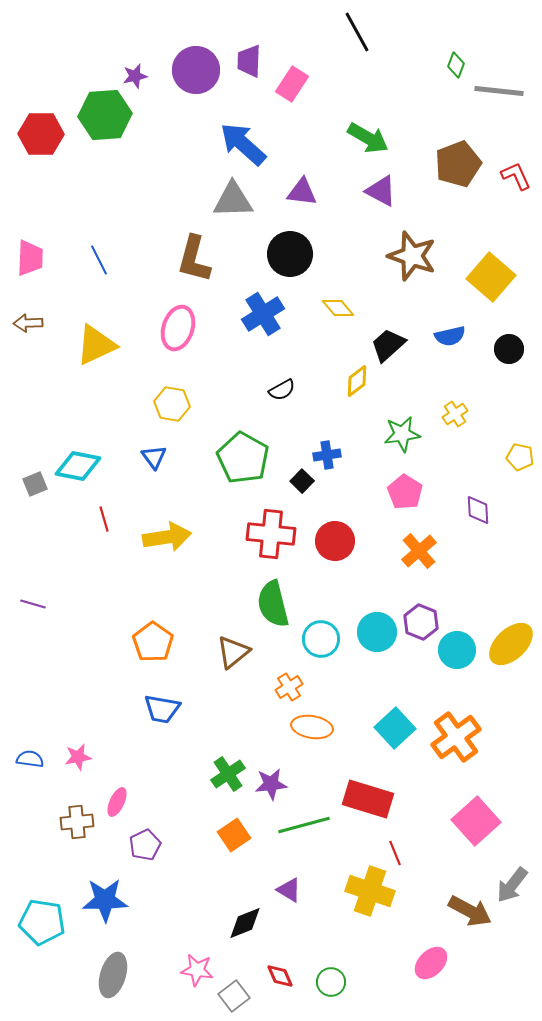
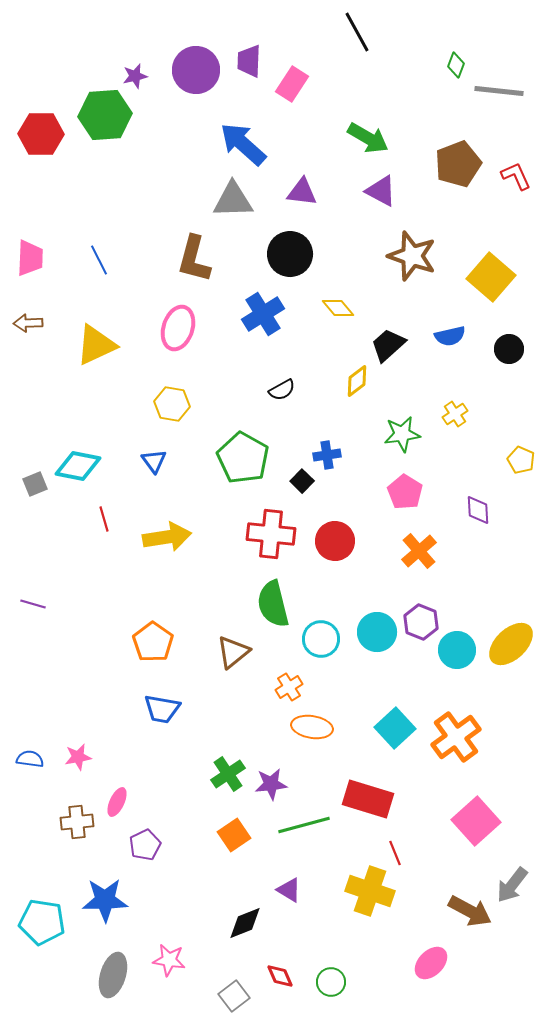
blue triangle at (154, 457): moved 4 px down
yellow pentagon at (520, 457): moved 1 px right, 3 px down; rotated 12 degrees clockwise
pink star at (197, 970): moved 28 px left, 10 px up
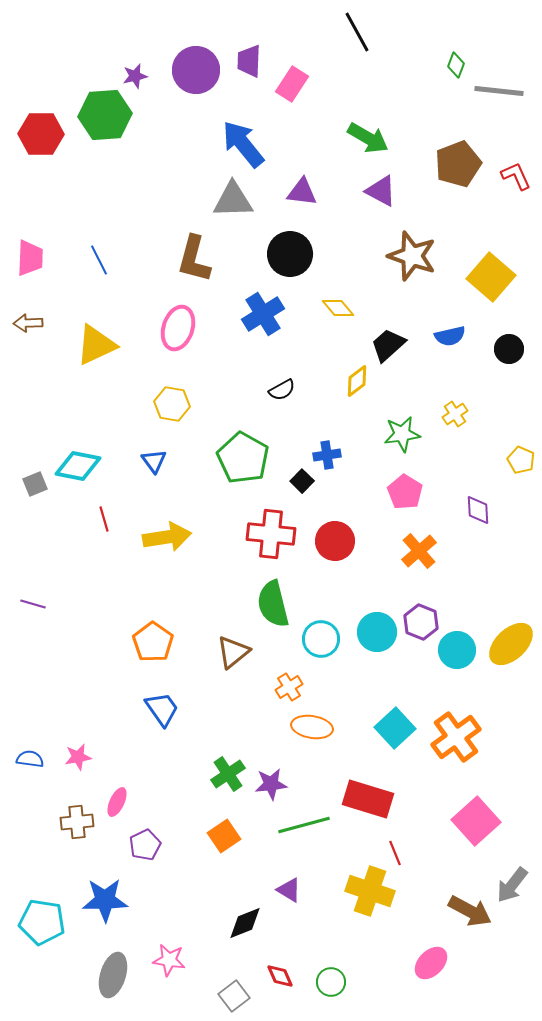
blue arrow at (243, 144): rotated 9 degrees clockwise
blue trapezoid at (162, 709): rotated 135 degrees counterclockwise
orange square at (234, 835): moved 10 px left, 1 px down
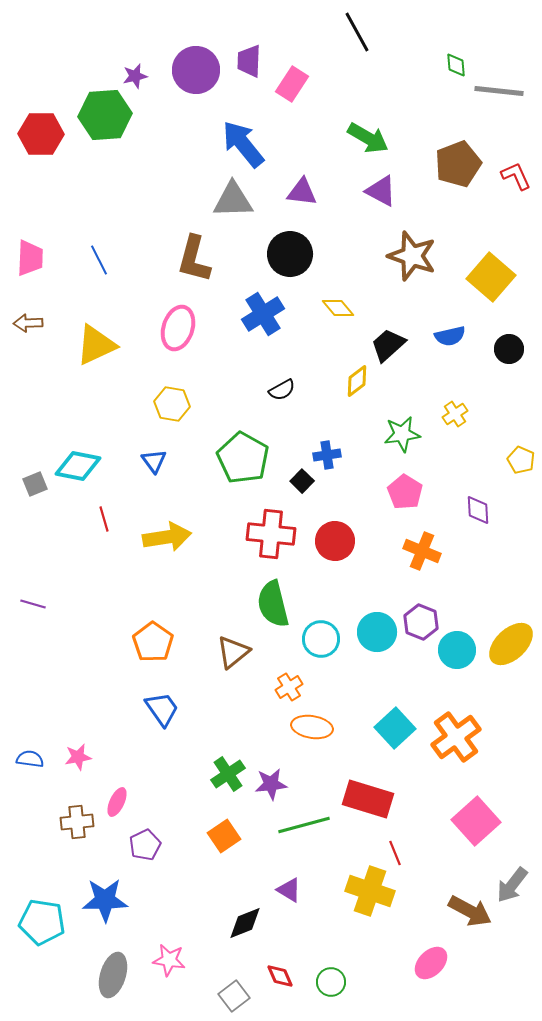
green diamond at (456, 65): rotated 25 degrees counterclockwise
orange cross at (419, 551): moved 3 px right; rotated 27 degrees counterclockwise
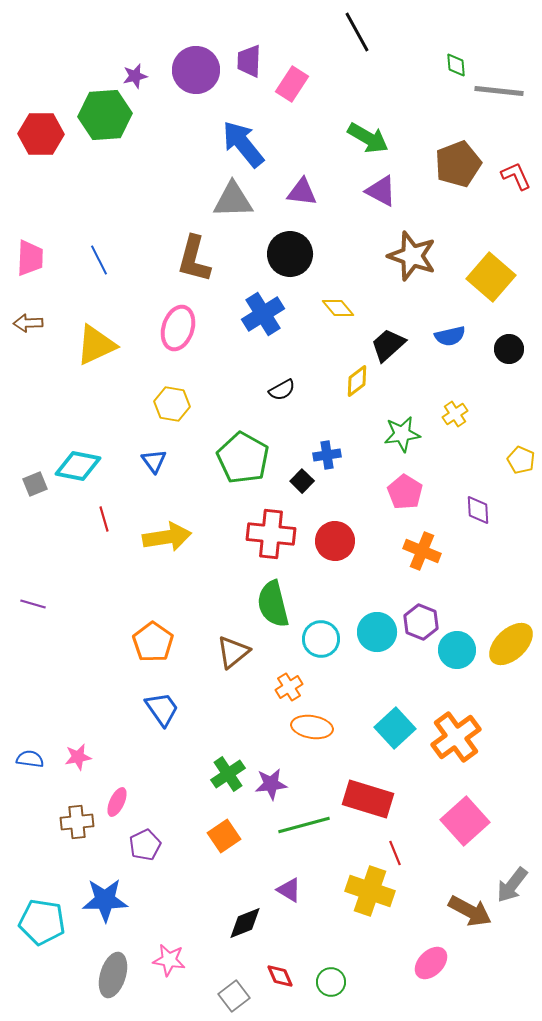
pink square at (476, 821): moved 11 px left
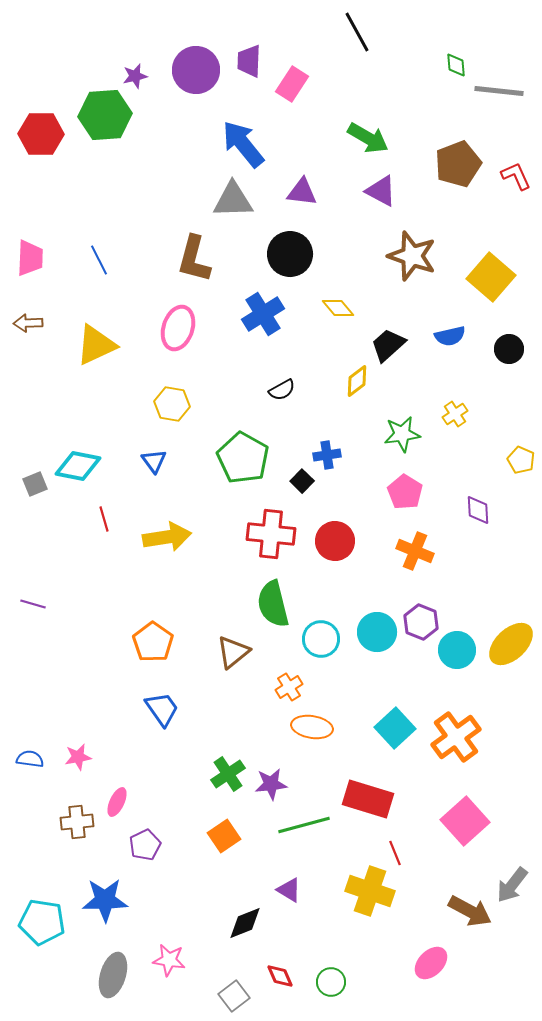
orange cross at (422, 551): moved 7 px left
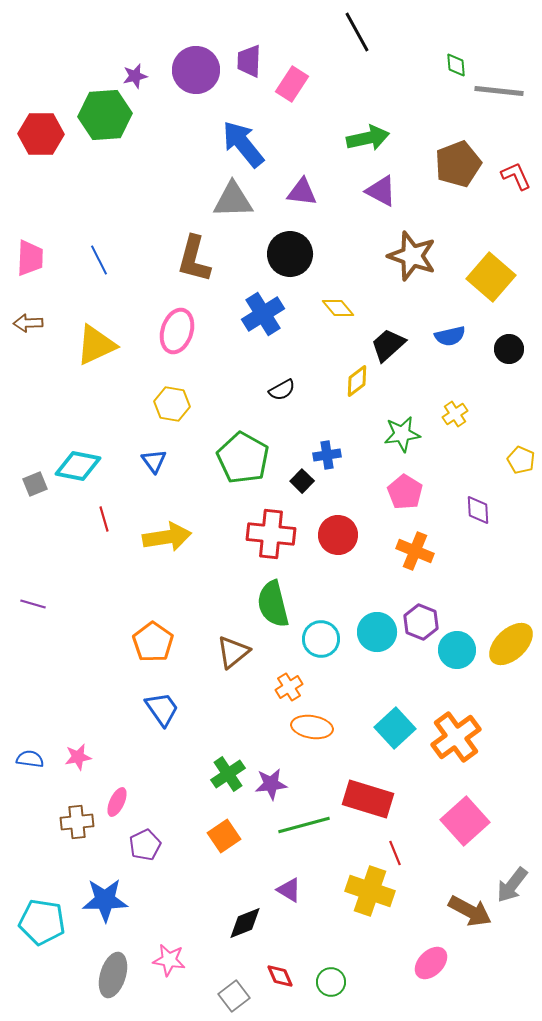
green arrow at (368, 138): rotated 42 degrees counterclockwise
pink ellipse at (178, 328): moved 1 px left, 3 px down
red circle at (335, 541): moved 3 px right, 6 px up
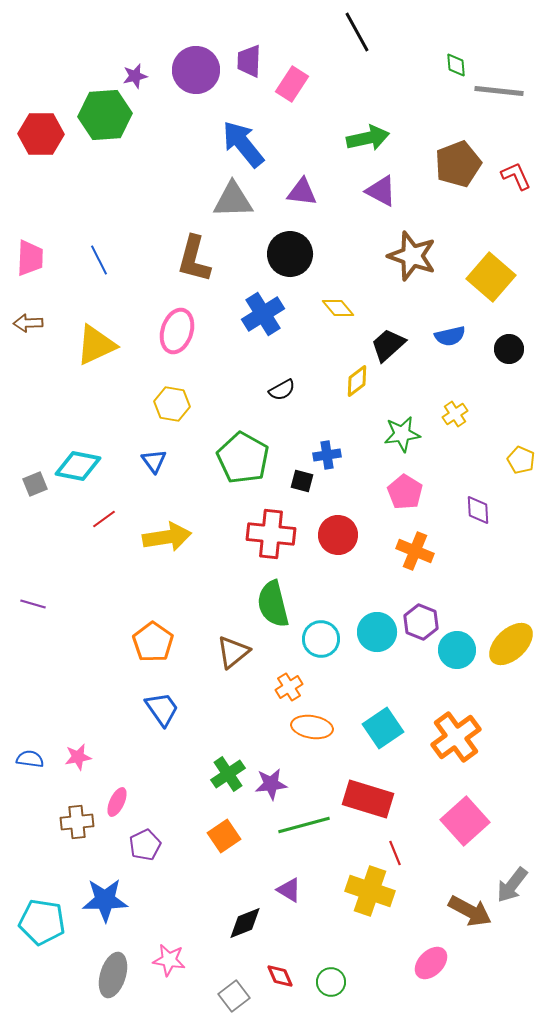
black square at (302, 481): rotated 30 degrees counterclockwise
red line at (104, 519): rotated 70 degrees clockwise
cyan square at (395, 728): moved 12 px left; rotated 9 degrees clockwise
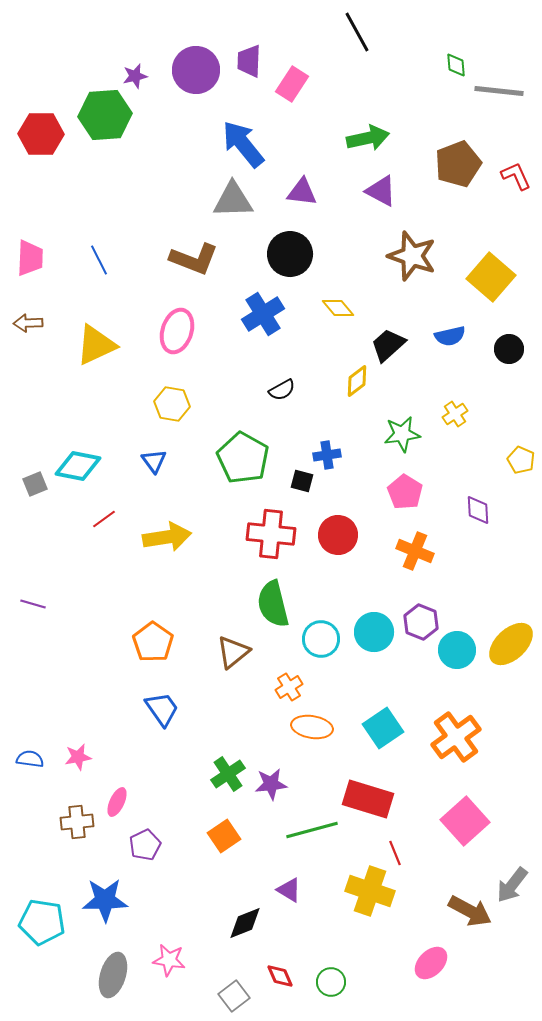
brown L-shape at (194, 259): rotated 84 degrees counterclockwise
cyan circle at (377, 632): moved 3 px left
green line at (304, 825): moved 8 px right, 5 px down
